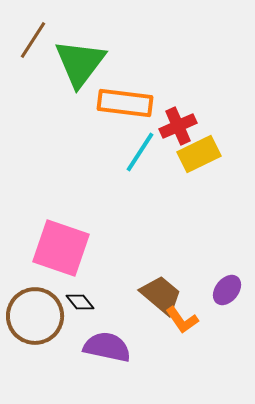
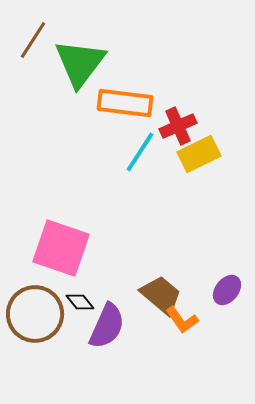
brown circle: moved 2 px up
purple semicircle: moved 21 px up; rotated 102 degrees clockwise
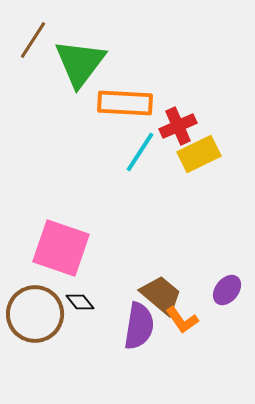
orange rectangle: rotated 4 degrees counterclockwise
purple semicircle: moved 32 px right; rotated 15 degrees counterclockwise
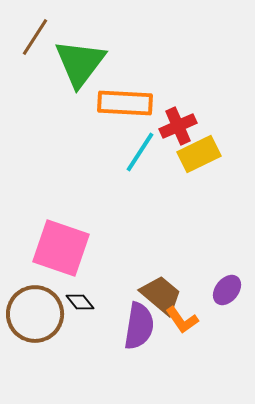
brown line: moved 2 px right, 3 px up
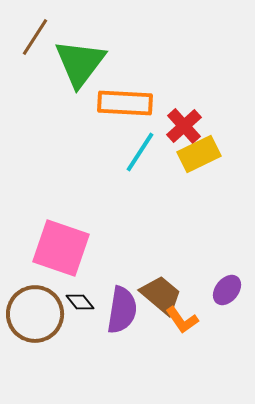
red cross: moved 6 px right; rotated 18 degrees counterclockwise
purple semicircle: moved 17 px left, 16 px up
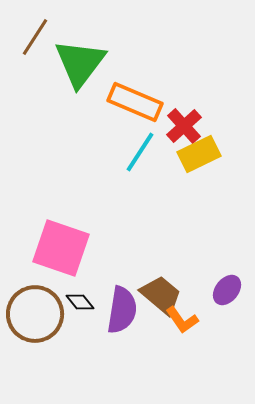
orange rectangle: moved 10 px right, 1 px up; rotated 20 degrees clockwise
